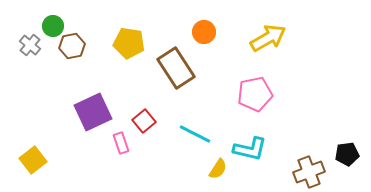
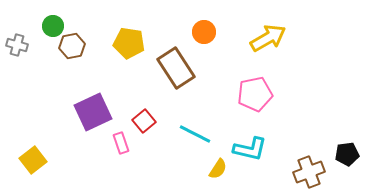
gray cross: moved 13 px left; rotated 25 degrees counterclockwise
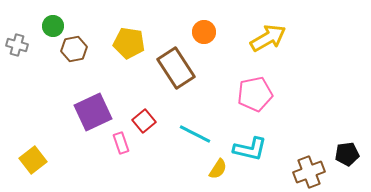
brown hexagon: moved 2 px right, 3 px down
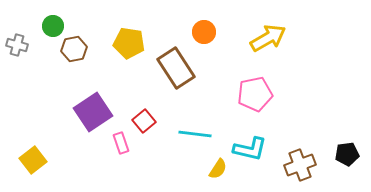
purple square: rotated 9 degrees counterclockwise
cyan line: rotated 20 degrees counterclockwise
brown cross: moved 9 px left, 7 px up
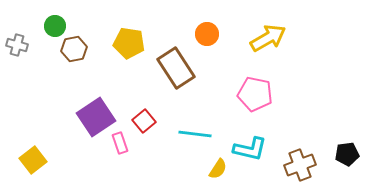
green circle: moved 2 px right
orange circle: moved 3 px right, 2 px down
pink pentagon: rotated 24 degrees clockwise
purple square: moved 3 px right, 5 px down
pink rectangle: moved 1 px left
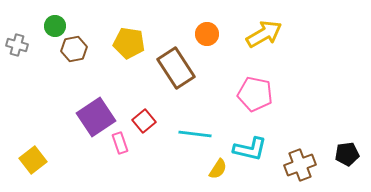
yellow arrow: moved 4 px left, 4 px up
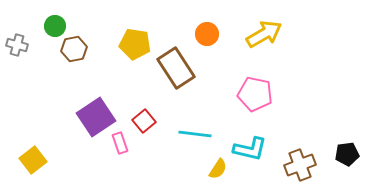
yellow pentagon: moved 6 px right, 1 px down
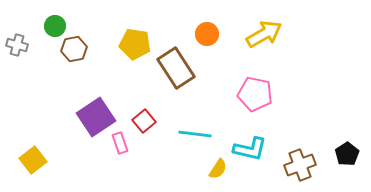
black pentagon: rotated 25 degrees counterclockwise
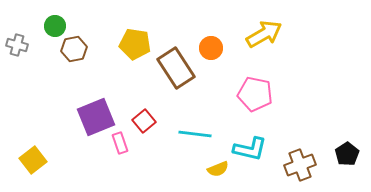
orange circle: moved 4 px right, 14 px down
purple square: rotated 12 degrees clockwise
yellow semicircle: rotated 35 degrees clockwise
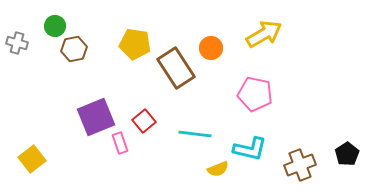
gray cross: moved 2 px up
yellow square: moved 1 px left, 1 px up
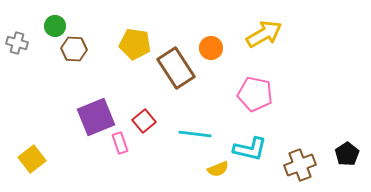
brown hexagon: rotated 15 degrees clockwise
